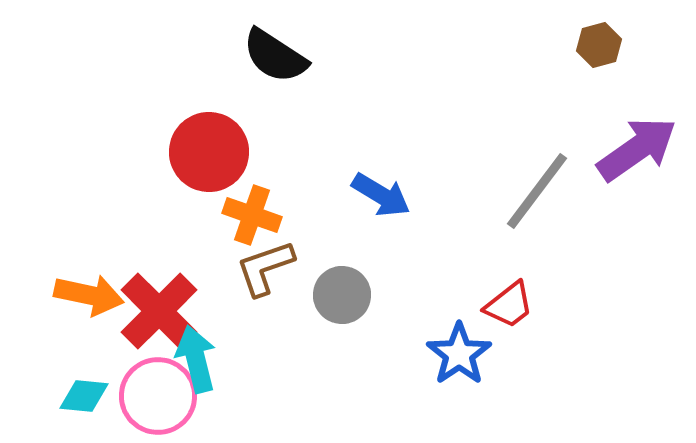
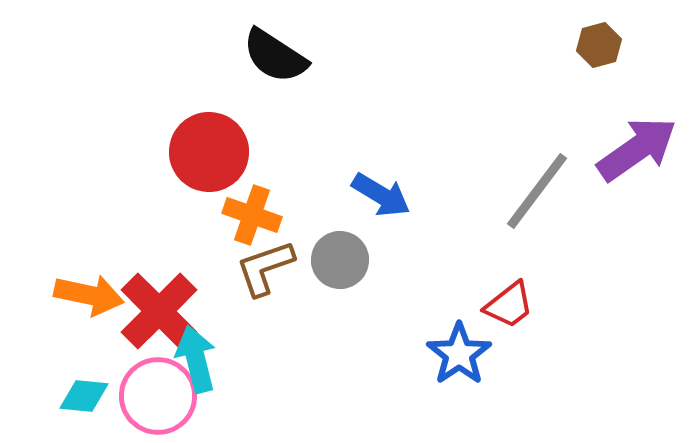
gray circle: moved 2 px left, 35 px up
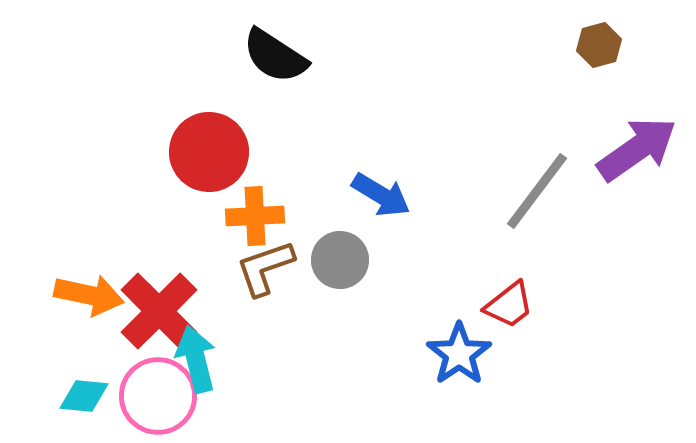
orange cross: moved 3 px right, 1 px down; rotated 22 degrees counterclockwise
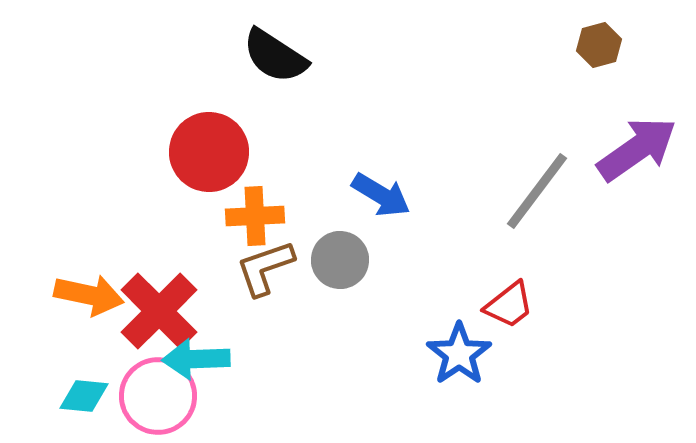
cyan arrow: rotated 78 degrees counterclockwise
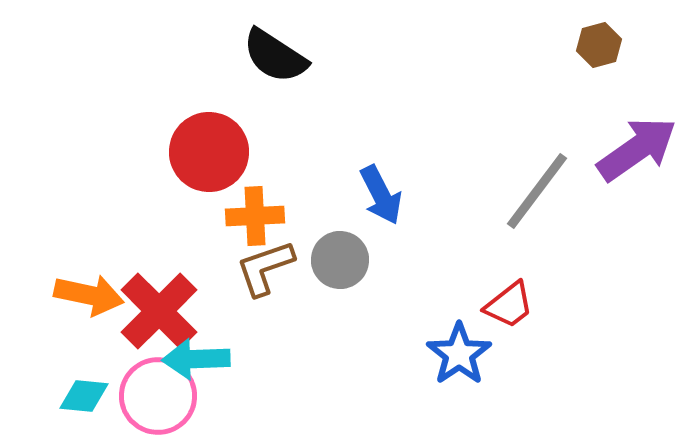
blue arrow: rotated 32 degrees clockwise
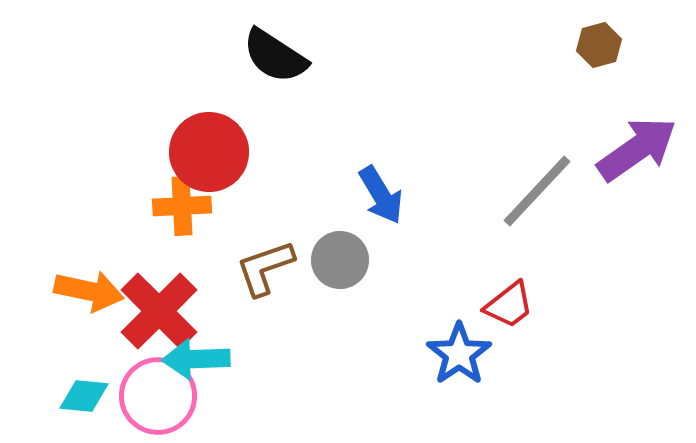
gray line: rotated 6 degrees clockwise
blue arrow: rotated 4 degrees counterclockwise
orange cross: moved 73 px left, 10 px up
orange arrow: moved 4 px up
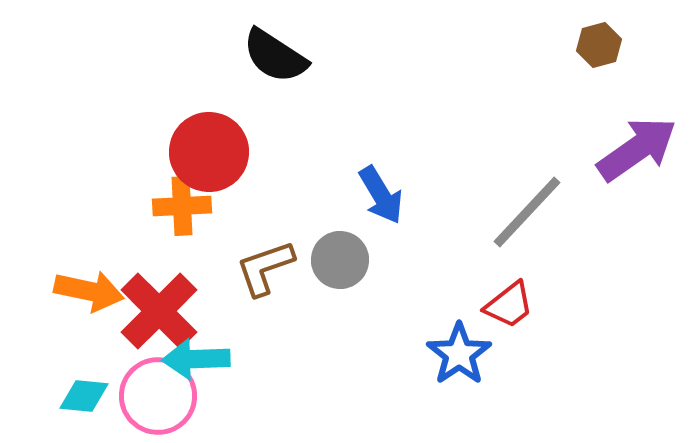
gray line: moved 10 px left, 21 px down
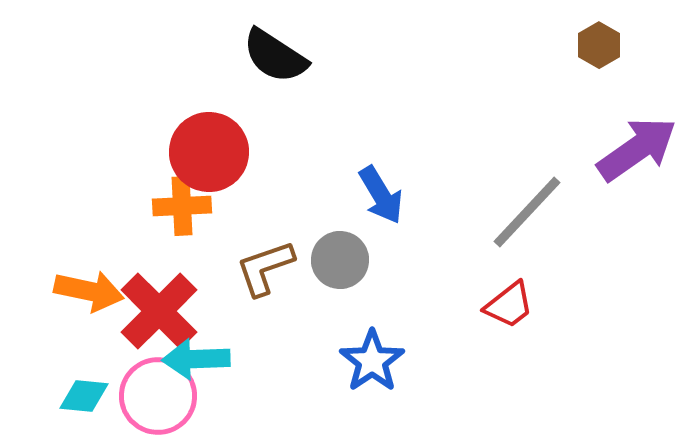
brown hexagon: rotated 15 degrees counterclockwise
blue star: moved 87 px left, 7 px down
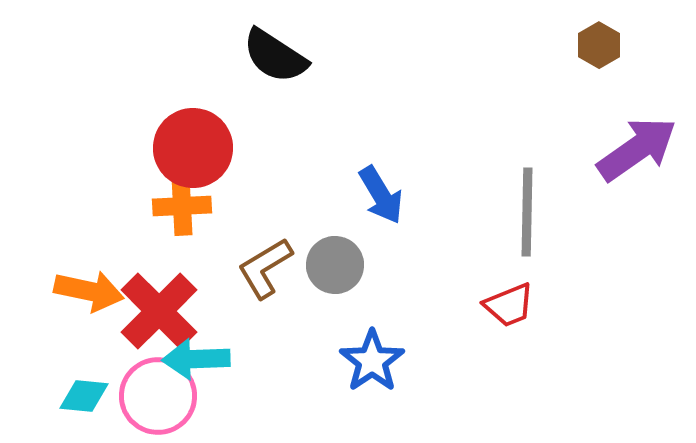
red circle: moved 16 px left, 4 px up
gray line: rotated 42 degrees counterclockwise
gray circle: moved 5 px left, 5 px down
brown L-shape: rotated 12 degrees counterclockwise
red trapezoid: rotated 16 degrees clockwise
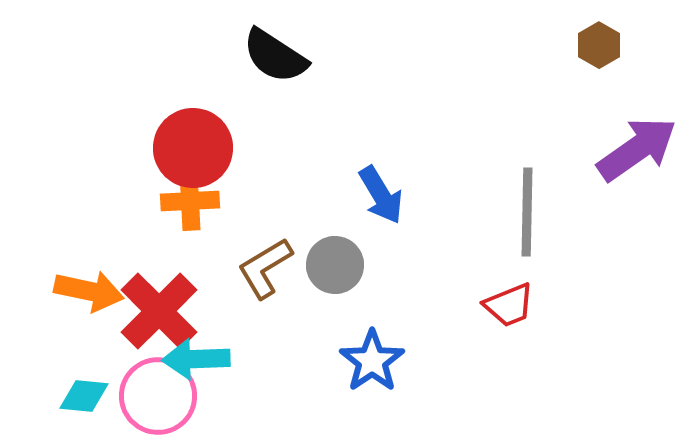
orange cross: moved 8 px right, 5 px up
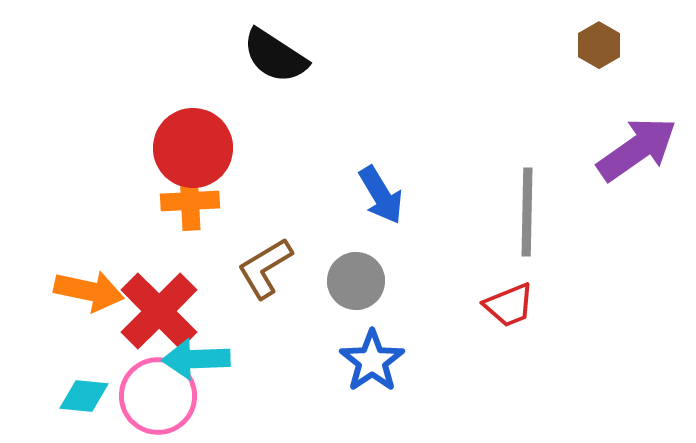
gray circle: moved 21 px right, 16 px down
